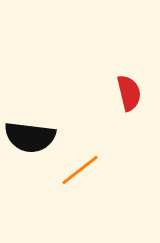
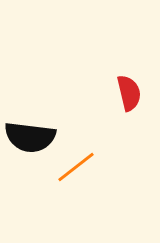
orange line: moved 4 px left, 3 px up
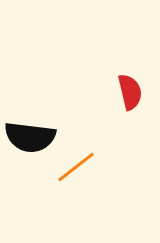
red semicircle: moved 1 px right, 1 px up
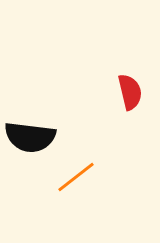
orange line: moved 10 px down
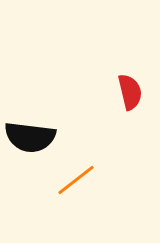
orange line: moved 3 px down
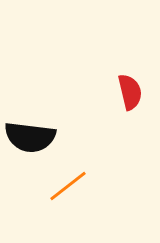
orange line: moved 8 px left, 6 px down
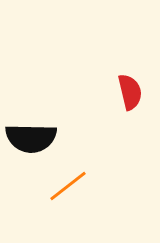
black semicircle: moved 1 px right, 1 px down; rotated 6 degrees counterclockwise
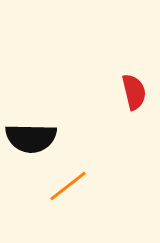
red semicircle: moved 4 px right
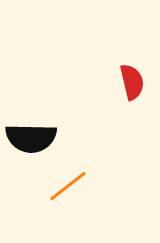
red semicircle: moved 2 px left, 10 px up
